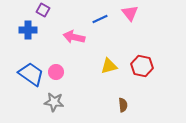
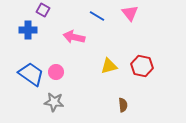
blue line: moved 3 px left, 3 px up; rotated 56 degrees clockwise
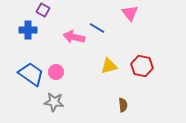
blue line: moved 12 px down
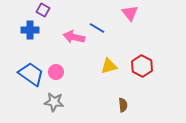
blue cross: moved 2 px right
red hexagon: rotated 15 degrees clockwise
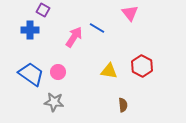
pink arrow: rotated 110 degrees clockwise
yellow triangle: moved 5 px down; rotated 24 degrees clockwise
pink circle: moved 2 px right
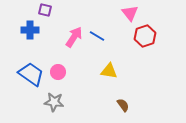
purple square: moved 2 px right; rotated 16 degrees counterclockwise
blue line: moved 8 px down
red hexagon: moved 3 px right, 30 px up; rotated 15 degrees clockwise
brown semicircle: rotated 32 degrees counterclockwise
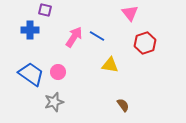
red hexagon: moved 7 px down
yellow triangle: moved 1 px right, 6 px up
gray star: rotated 24 degrees counterclockwise
